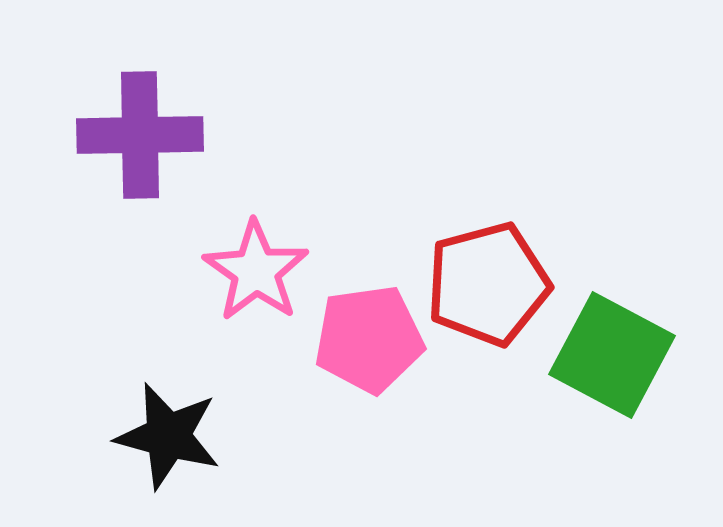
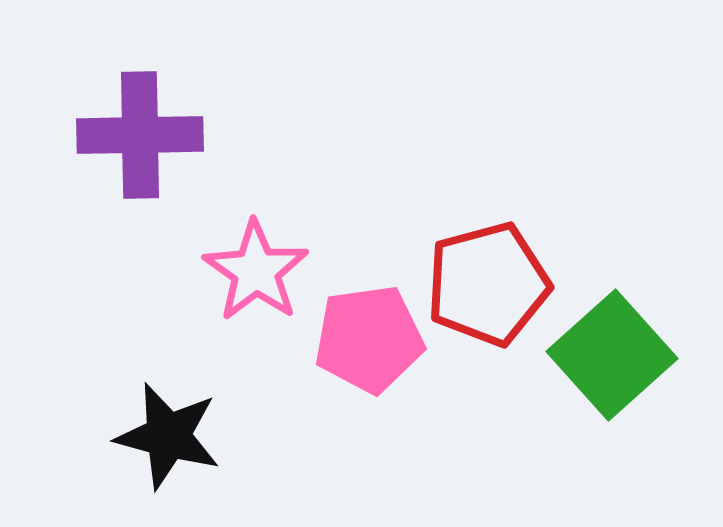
green square: rotated 20 degrees clockwise
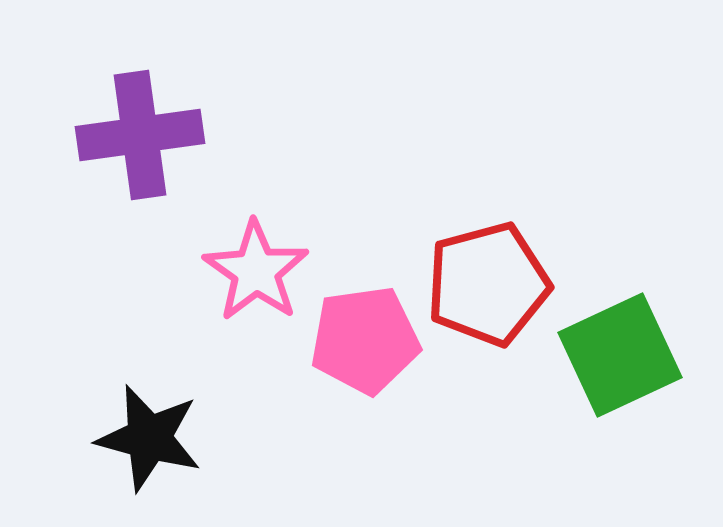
purple cross: rotated 7 degrees counterclockwise
pink pentagon: moved 4 px left, 1 px down
green square: moved 8 px right; rotated 17 degrees clockwise
black star: moved 19 px left, 2 px down
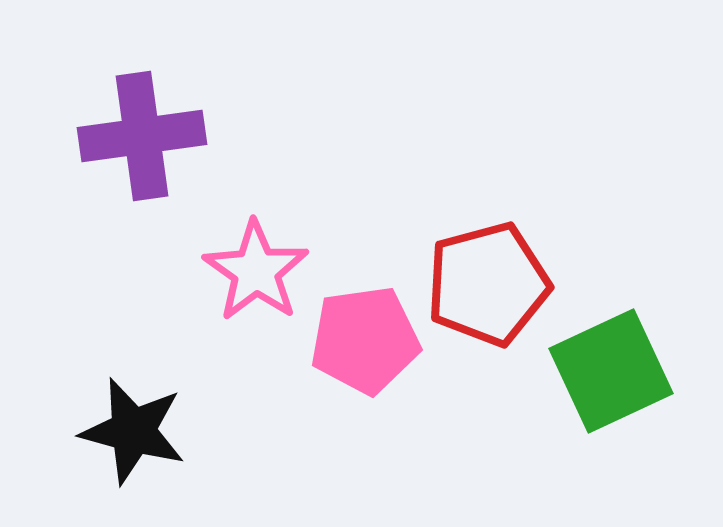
purple cross: moved 2 px right, 1 px down
green square: moved 9 px left, 16 px down
black star: moved 16 px left, 7 px up
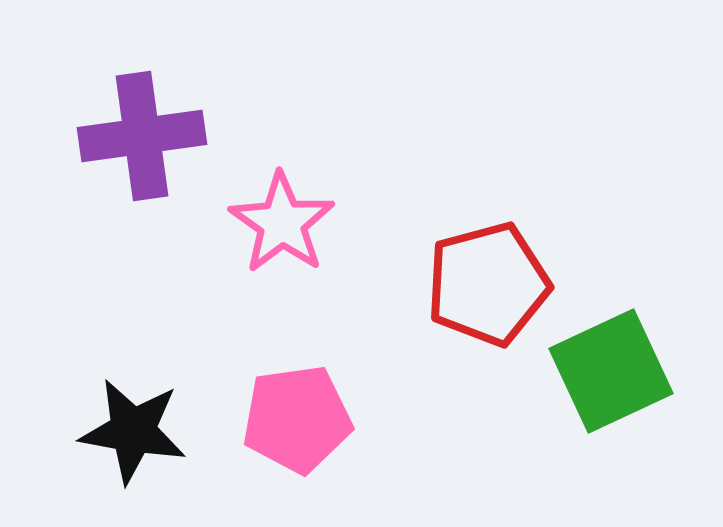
pink star: moved 26 px right, 48 px up
pink pentagon: moved 68 px left, 79 px down
black star: rotated 5 degrees counterclockwise
